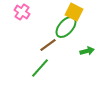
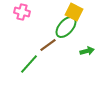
pink cross: rotated 21 degrees counterclockwise
green line: moved 11 px left, 4 px up
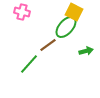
green arrow: moved 1 px left
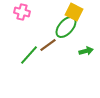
green line: moved 9 px up
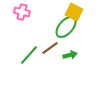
brown line: moved 2 px right, 3 px down
green arrow: moved 16 px left, 4 px down
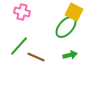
brown line: moved 14 px left, 9 px down; rotated 60 degrees clockwise
green line: moved 10 px left, 9 px up
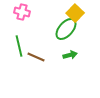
yellow square: moved 1 px right, 1 px down; rotated 18 degrees clockwise
green ellipse: moved 2 px down
green line: rotated 55 degrees counterclockwise
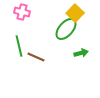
green arrow: moved 11 px right, 2 px up
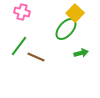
green line: rotated 50 degrees clockwise
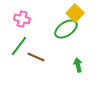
pink cross: moved 7 px down
green ellipse: rotated 15 degrees clockwise
green arrow: moved 3 px left, 12 px down; rotated 88 degrees counterclockwise
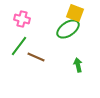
yellow square: rotated 24 degrees counterclockwise
green ellipse: moved 2 px right
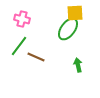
yellow square: rotated 24 degrees counterclockwise
green ellipse: rotated 20 degrees counterclockwise
